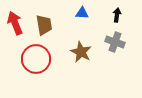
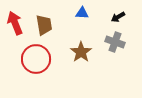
black arrow: moved 1 px right, 2 px down; rotated 128 degrees counterclockwise
brown star: rotated 10 degrees clockwise
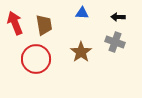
black arrow: rotated 32 degrees clockwise
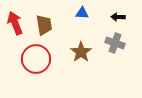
gray cross: moved 1 px down
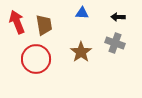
red arrow: moved 2 px right, 1 px up
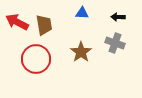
red arrow: rotated 40 degrees counterclockwise
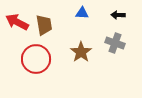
black arrow: moved 2 px up
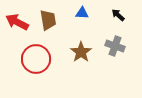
black arrow: rotated 40 degrees clockwise
brown trapezoid: moved 4 px right, 5 px up
gray cross: moved 3 px down
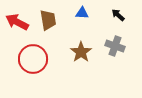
red circle: moved 3 px left
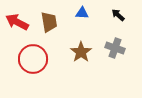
brown trapezoid: moved 1 px right, 2 px down
gray cross: moved 2 px down
